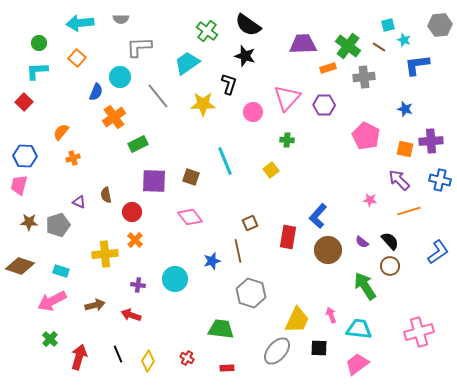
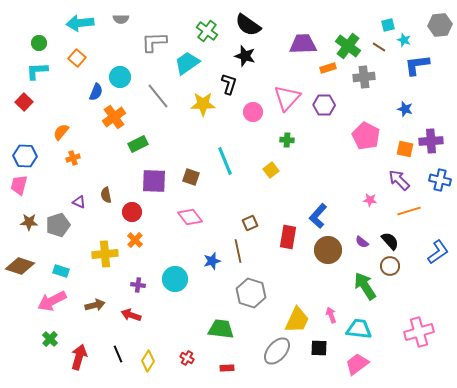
gray L-shape at (139, 47): moved 15 px right, 5 px up
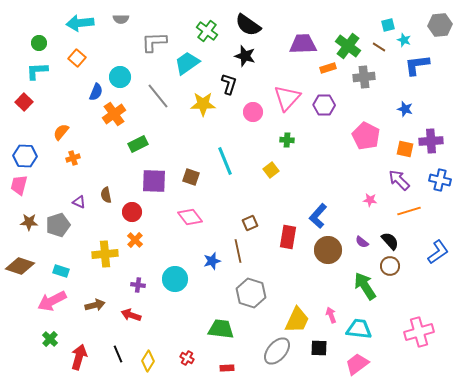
orange cross at (114, 117): moved 3 px up
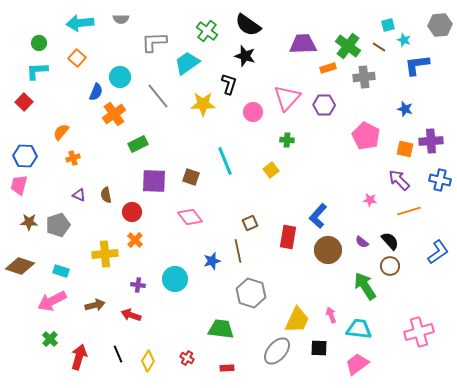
purple triangle at (79, 202): moved 7 px up
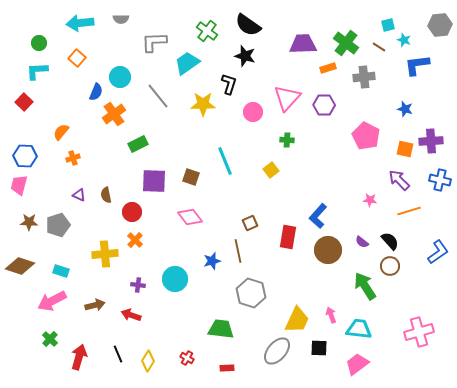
green cross at (348, 46): moved 2 px left, 3 px up
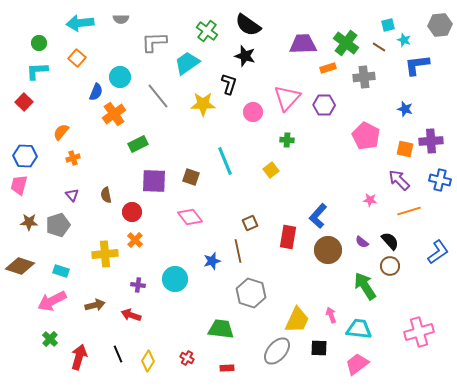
purple triangle at (79, 195): moved 7 px left; rotated 24 degrees clockwise
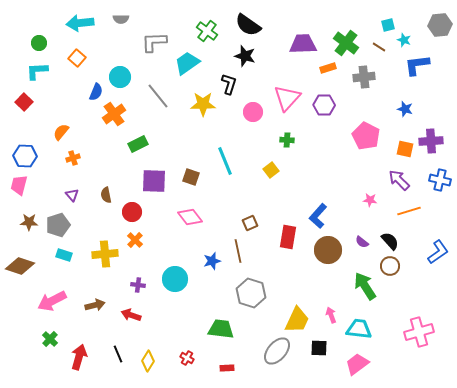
cyan rectangle at (61, 271): moved 3 px right, 16 px up
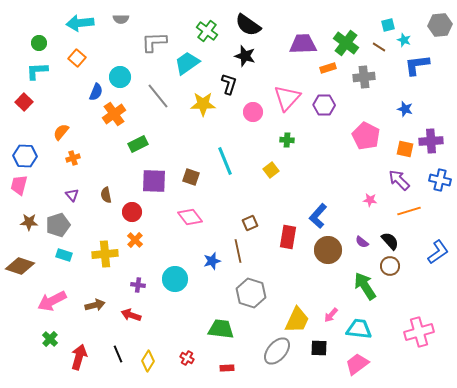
pink arrow at (331, 315): rotated 119 degrees counterclockwise
